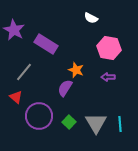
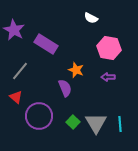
gray line: moved 4 px left, 1 px up
purple semicircle: rotated 126 degrees clockwise
green square: moved 4 px right
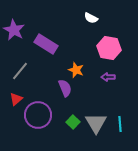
red triangle: moved 2 px down; rotated 40 degrees clockwise
purple circle: moved 1 px left, 1 px up
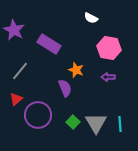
purple rectangle: moved 3 px right
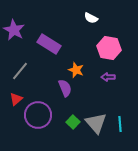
gray triangle: rotated 10 degrees counterclockwise
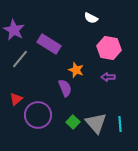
gray line: moved 12 px up
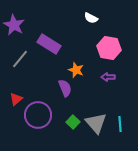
purple star: moved 5 px up
